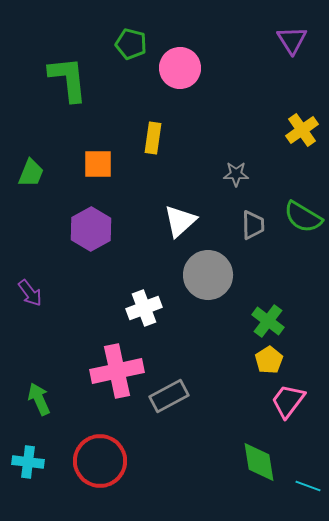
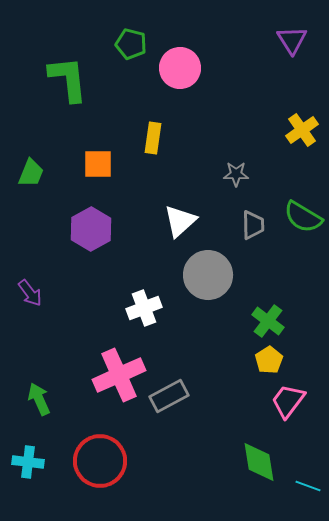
pink cross: moved 2 px right, 4 px down; rotated 12 degrees counterclockwise
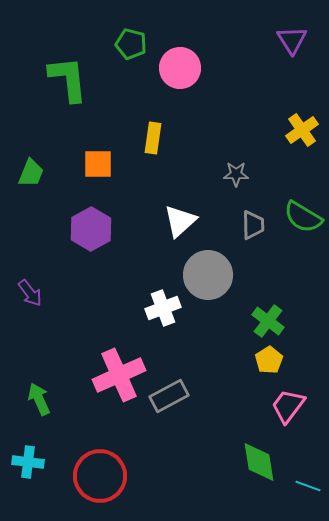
white cross: moved 19 px right
pink trapezoid: moved 5 px down
red circle: moved 15 px down
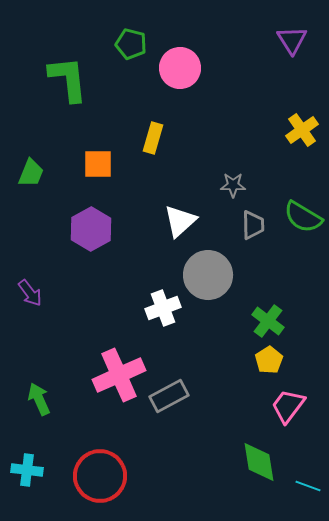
yellow rectangle: rotated 8 degrees clockwise
gray star: moved 3 px left, 11 px down
cyan cross: moved 1 px left, 8 px down
